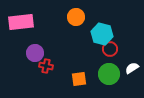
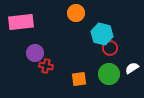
orange circle: moved 4 px up
red circle: moved 1 px up
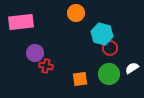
orange square: moved 1 px right
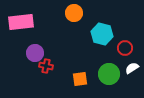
orange circle: moved 2 px left
red circle: moved 15 px right
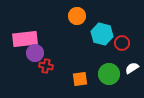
orange circle: moved 3 px right, 3 px down
pink rectangle: moved 4 px right, 17 px down
red circle: moved 3 px left, 5 px up
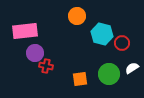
pink rectangle: moved 8 px up
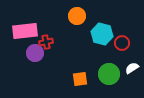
red cross: moved 24 px up; rotated 24 degrees counterclockwise
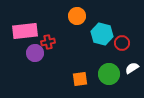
red cross: moved 2 px right
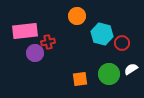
white semicircle: moved 1 px left, 1 px down
